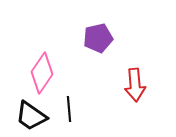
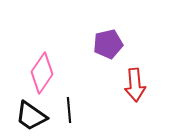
purple pentagon: moved 10 px right, 6 px down
black line: moved 1 px down
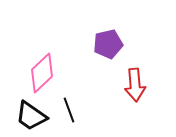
pink diamond: rotated 12 degrees clockwise
black line: rotated 15 degrees counterclockwise
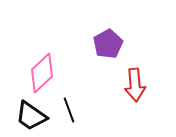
purple pentagon: rotated 16 degrees counterclockwise
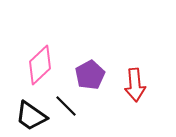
purple pentagon: moved 18 px left, 31 px down
pink diamond: moved 2 px left, 8 px up
black line: moved 3 px left, 4 px up; rotated 25 degrees counterclockwise
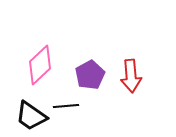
red arrow: moved 4 px left, 9 px up
black line: rotated 50 degrees counterclockwise
